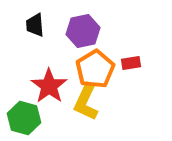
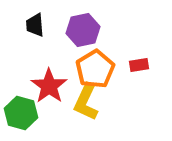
purple hexagon: moved 1 px up
red rectangle: moved 8 px right, 2 px down
green hexagon: moved 3 px left, 5 px up
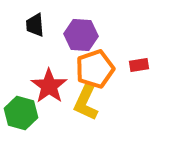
purple hexagon: moved 2 px left, 5 px down; rotated 16 degrees clockwise
orange pentagon: rotated 12 degrees clockwise
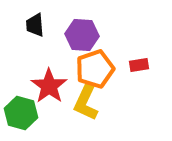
purple hexagon: moved 1 px right
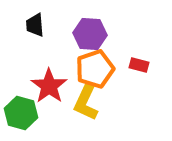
purple hexagon: moved 8 px right, 1 px up
red rectangle: rotated 24 degrees clockwise
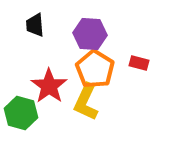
red rectangle: moved 2 px up
orange pentagon: rotated 21 degrees counterclockwise
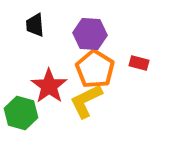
yellow L-shape: moved 1 px up; rotated 39 degrees clockwise
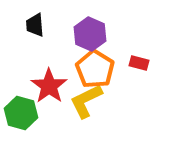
purple hexagon: rotated 20 degrees clockwise
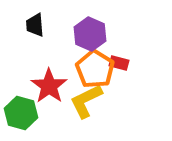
red rectangle: moved 20 px left
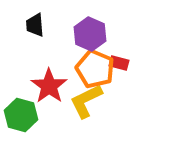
orange pentagon: rotated 9 degrees counterclockwise
green hexagon: moved 2 px down
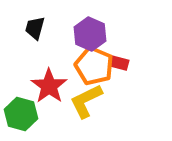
black trapezoid: moved 3 px down; rotated 20 degrees clockwise
orange pentagon: moved 1 px left, 3 px up
green hexagon: moved 1 px up
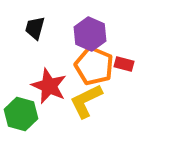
red rectangle: moved 5 px right, 1 px down
red star: rotated 12 degrees counterclockwise
